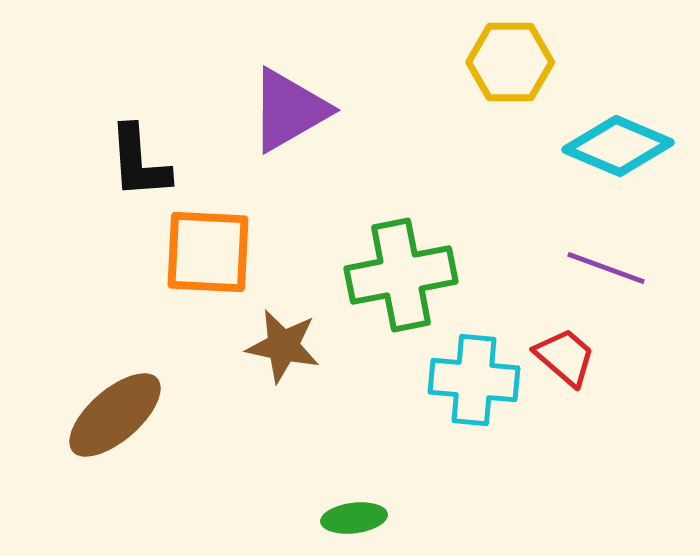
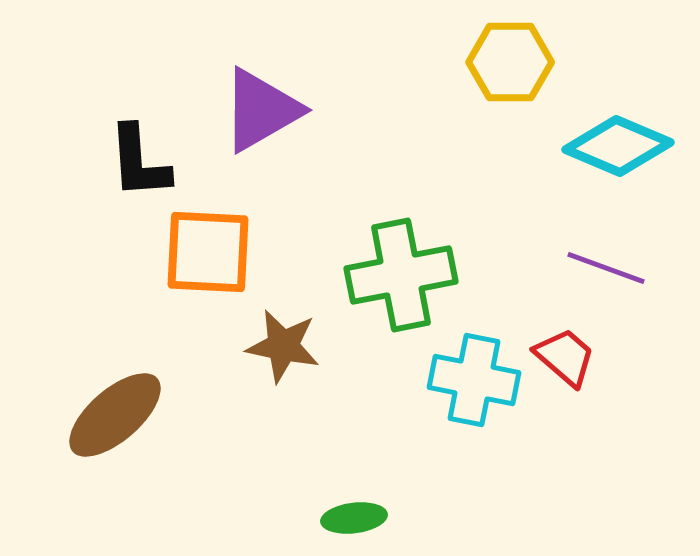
purple triangle: moved 28 px left
cyan cross: rotated 6 degrees clockwise
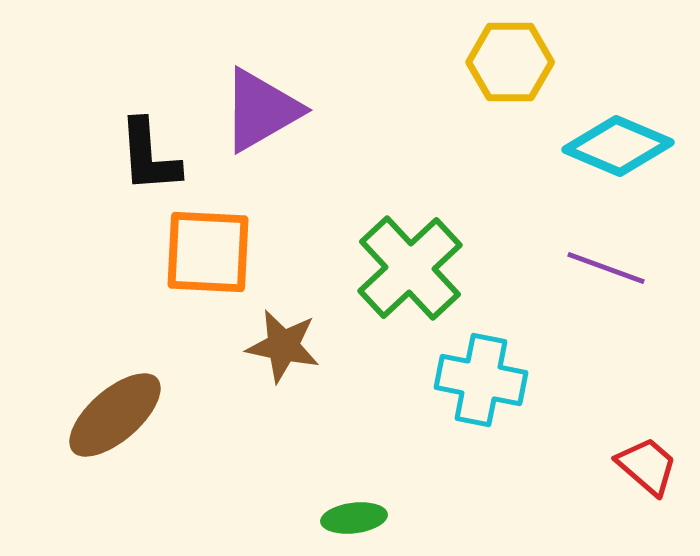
black L-shape: moved 10 px right, 6 px up
green cross: moved 9 px right, 7 px up; rotated 32 degrees counterclockwise
red trapezoid: moved 82 px right, 109 px down
cyan cross: moved 7 px right
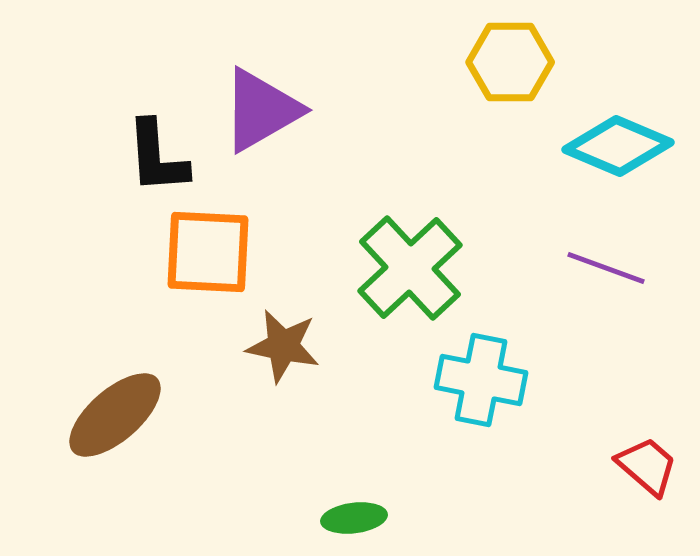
black L-shape: moved 8 px right, 1 px down
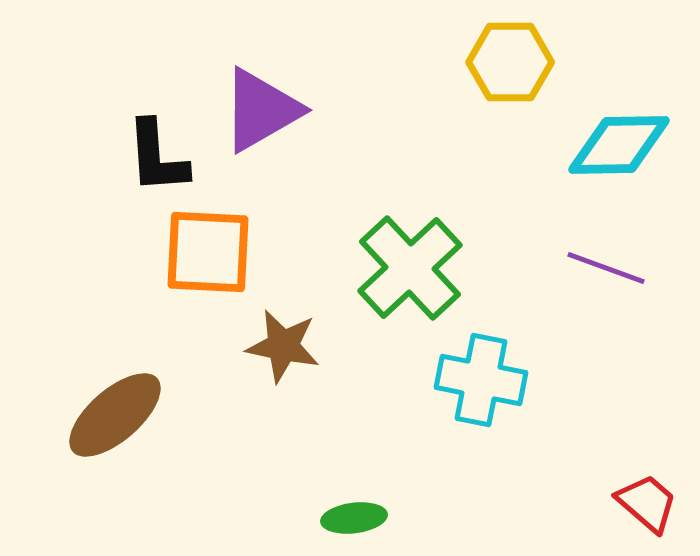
cyan diamond: moved 1 px right, 1 px up; rotated 24 degrees counterclockwise
red trapezoid: moved 37 px down
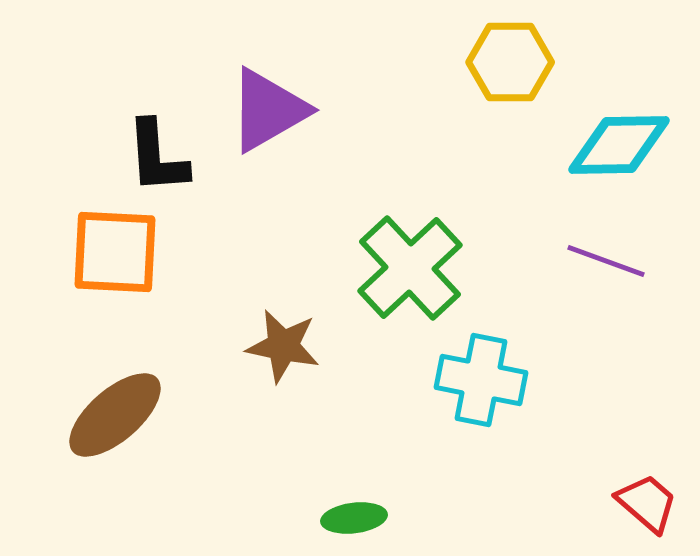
purple triangle: moved 7 px right
orange square: moved 93 px left
purple line: moved 7 px up
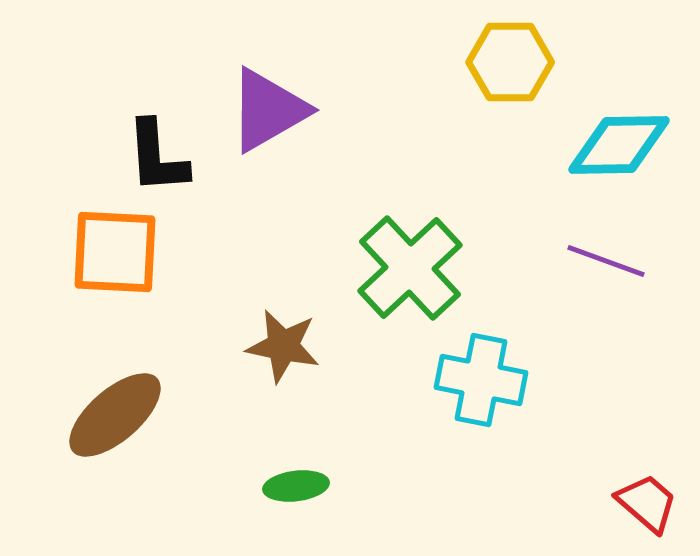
green ellipse: moved 58 px left, 32 px up
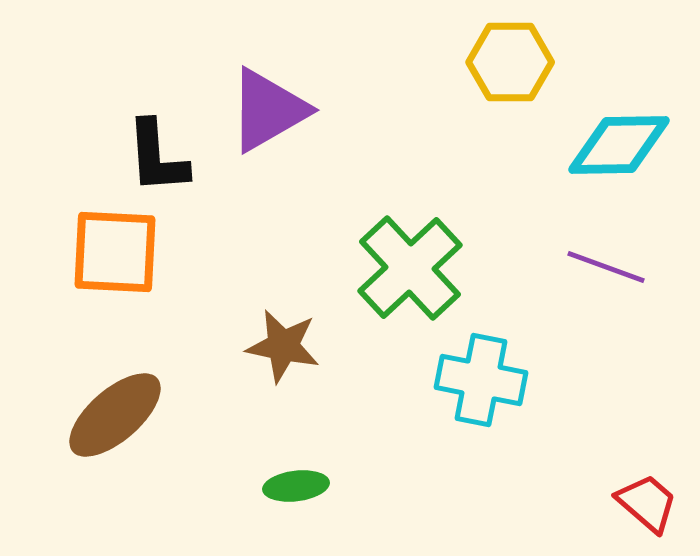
purple line: moved 6 px down
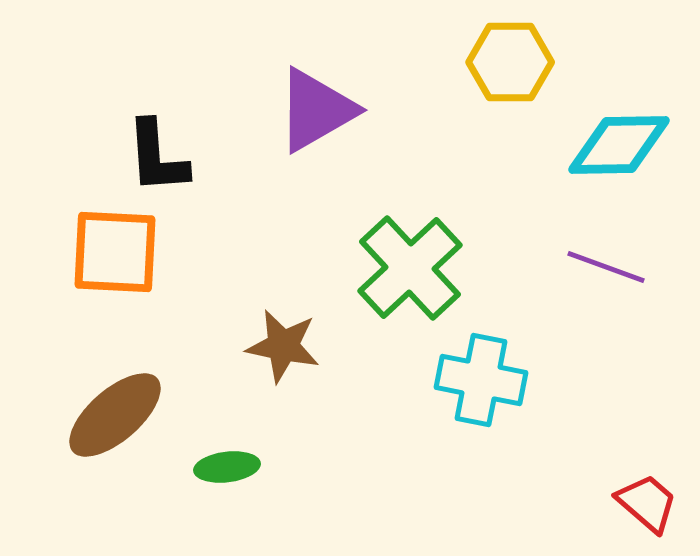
purple triangle: moved 48 px right
green ellipse: moved 69 px left, 19 px up
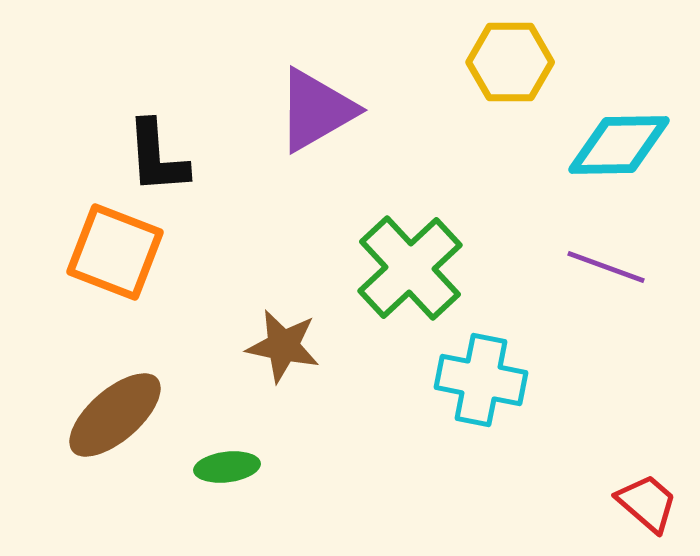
orange square: rotated 18 degrees clockwise
